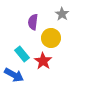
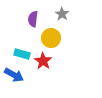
purple semicircle: moved 3 px up
cyan rectangle: rotated 35 degrees counterclockwise
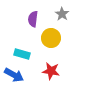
red star: moved 8 px right, 10 px down; rotated 24 degrees counterclockwise
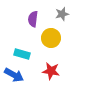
gray star: rotated 24 degrees clockwise
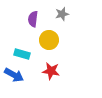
yellow circle: moved 2 px left, 2 px down
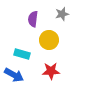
red star: rotated 12 degrees counterclockwise
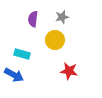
gray star: moved 3 px down
yellow circle: moved 6 px right
red star: moved 18 px right; rotated 12 degrees clockwise
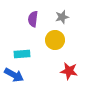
cyan rectangle: rotated 21 degrees counterclockwise
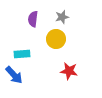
yellow circle: moved 1 px right, 1 px up
blue arrow: rotated 18 degrees clockwise
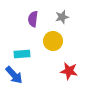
yellow circle: moved 3 px left, 2 px down
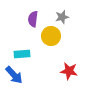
yellow circle: moved 2 px left, 5 px up
